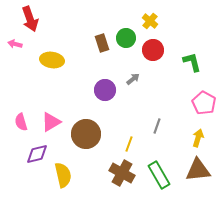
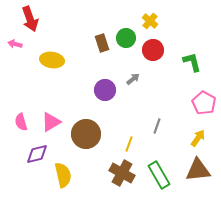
yellow arrow: rotated 18 degrees clockwise
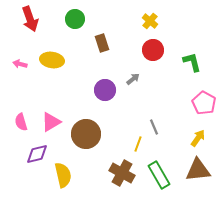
green circle: moved 51 px left, 19 px up
pink arrow: moved 5 px right, 20 px down
gray line: moved 3 px left, 1 px down; rotated 42 degrees counterclockwise
yellow line: moved 9 px right
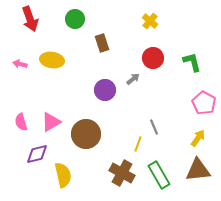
red circle: moved 8 px down
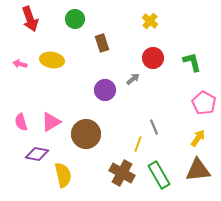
purple diamond: rotated 25 degrees clockwise
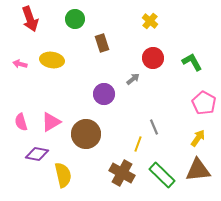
green L-shape: rotated 15 degrees counterclockwise
purple circle: moved 1 px left, 4 px down
green rectangle: moved 3 px right; rotated 16 degrees counterclockwise
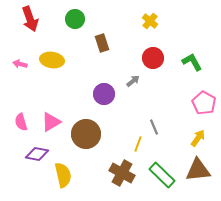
gray arrow: moved 2 px down
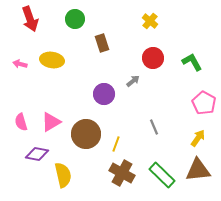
yellow line: moved 22 px left
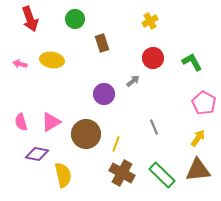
yellow cross: rotated 21 degrees clockwise
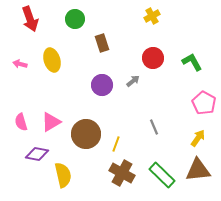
yellow cross: moved 2 px right, 5 px up
yellow ellipse: rotated 65 degrees clockwise
purple circle: moved 2 px left, 9 px up
